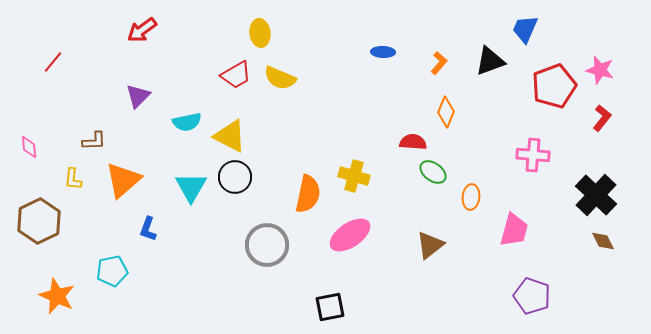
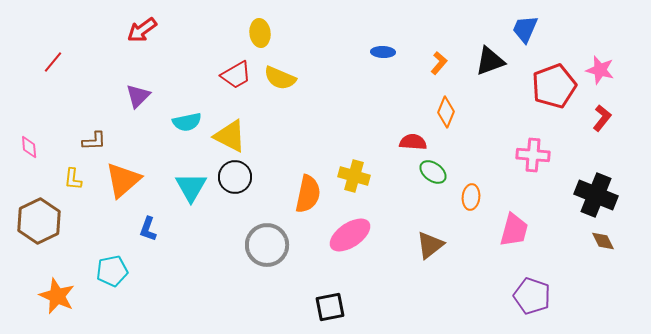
black cross: rotated 21 degrees counterclockwise
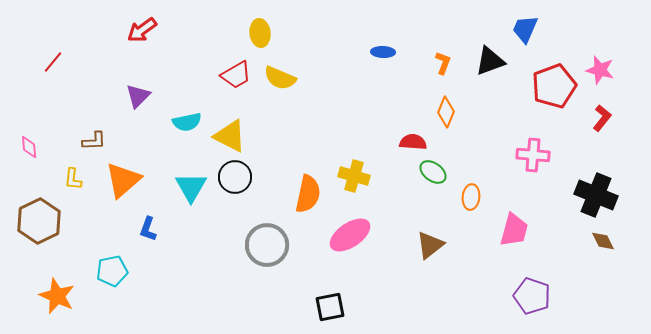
orange L-shape: moved 4 px right; rotated 20 degrees counterclockwise
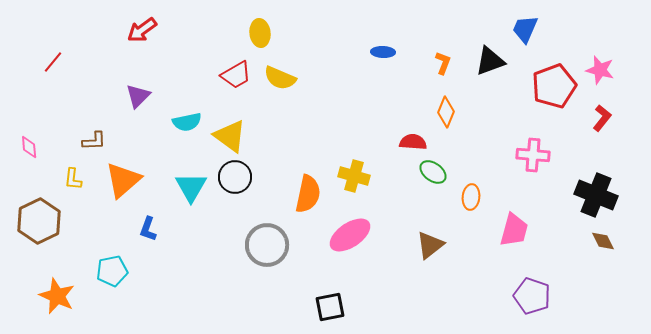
yellow triangle: rotated 9 degrees clockwise
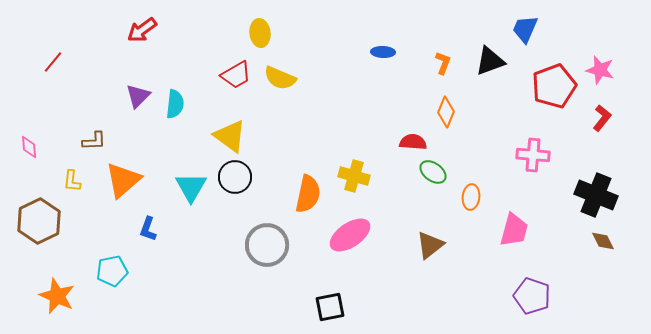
cyan semicircle: moved 12 px left, 18 px up; rotated 72 degrees counterclockwise
yellow L-shape: moved 1 px left, 2 px down
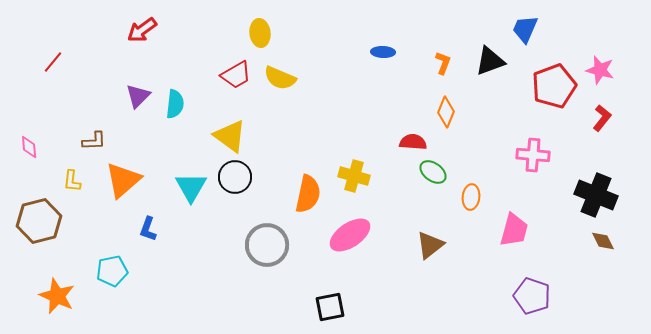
brown hexagon: rotated 12 degrees clockwise
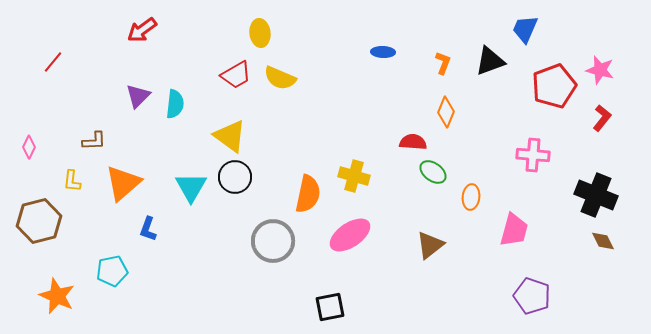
pink diamond: rotated 30 degrees clockwise
orange triangle: moved 3 px down
gray circle: moved 6 px right, 4 px up
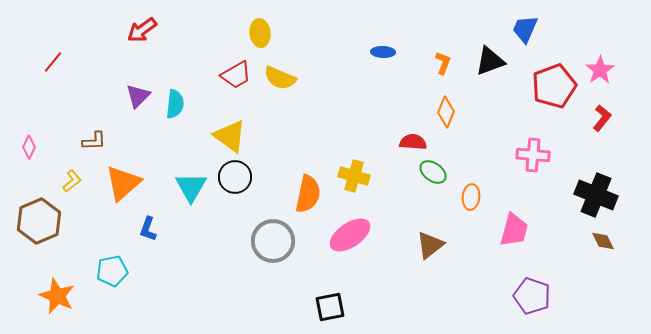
pink star: rotated 24 degrees clockwise
yellow L-shape: rotated 135 degrees counterclockwise
brown hexagon: rotated 9 degrees counterclockwise
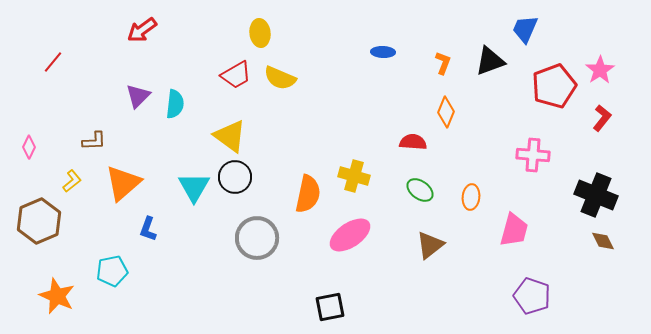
green ellipse: moved 13 px left, 18 px down
cyan triangle: moved 3 px right
gray circle: moved 16 px left, 3 px up
